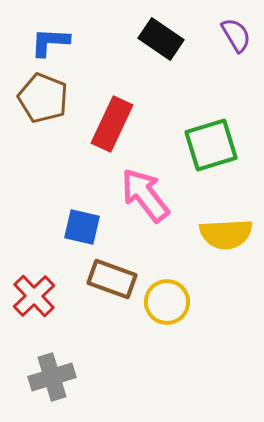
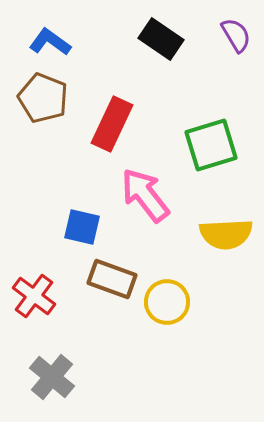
blue L-shape: rotated 33 degrees clockwise
red cross: rotated 9 degrees counterclockwise
gray cross: rotated 33 degrees counterclockwise
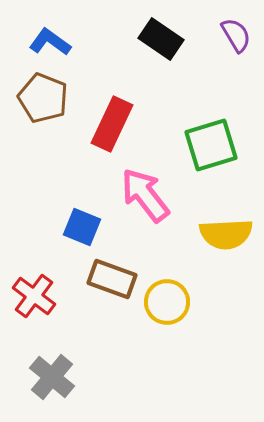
blue square: rotated 9 degrees clockwise
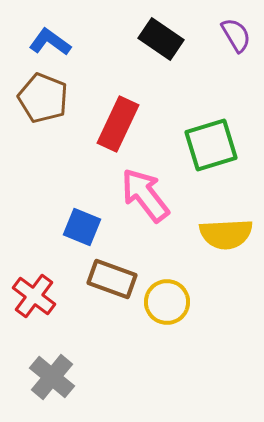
red rectangle: moved 6 px right
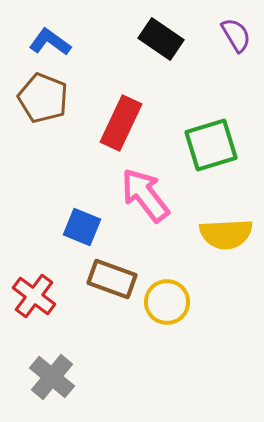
red rectangle: moved 3 px right, 1 px up
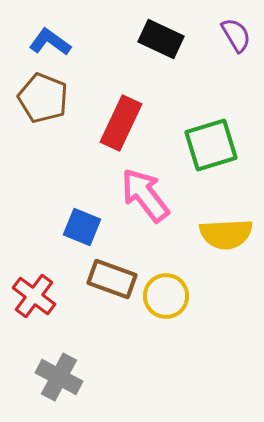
black rectangle: rotated 9 degrees counterclockwise
yellow circle: moved 1 px left, 6 px up
gray cross: moved 7 px right; rotated 12 degrees counterclockwise
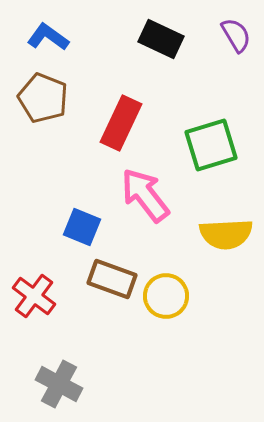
blue L-shape: moved 2 px left, 5 px up
gray cross: moved 7 px down
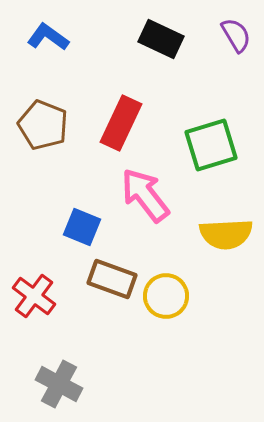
brown pentagon: moved 27 px down
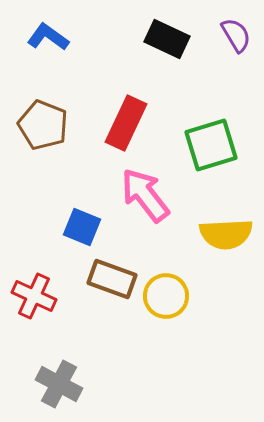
black rectangle: moved 6 px right
red rectangle: moved 5 px right
red cross: rotated 12 degrees counterclockwise
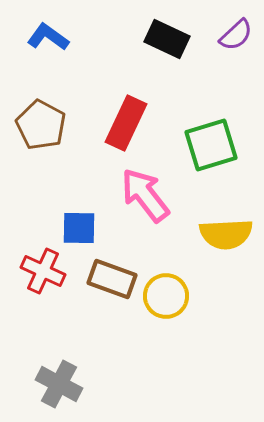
purple semicircle: rotated 78 degrees clockwise
brown pentagon: moved 2 px left; rotated 6 degrees clockwise
blue square: moved 3 px left, 1 px down; rotated 21 degrees counterclockwise
red cross: moved 9 px right, 25 px up
